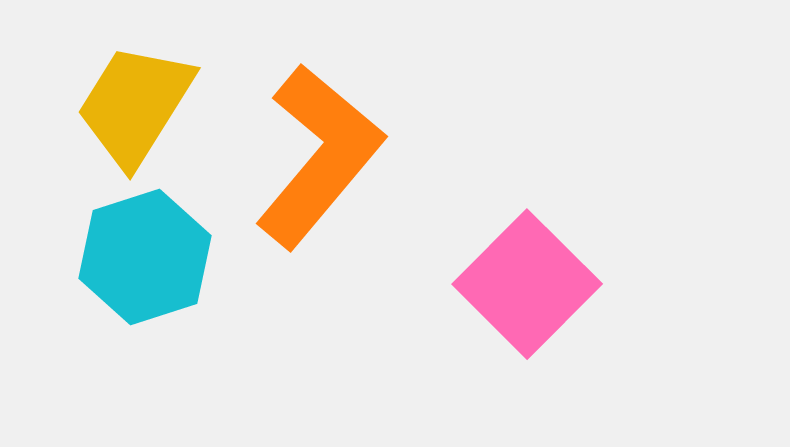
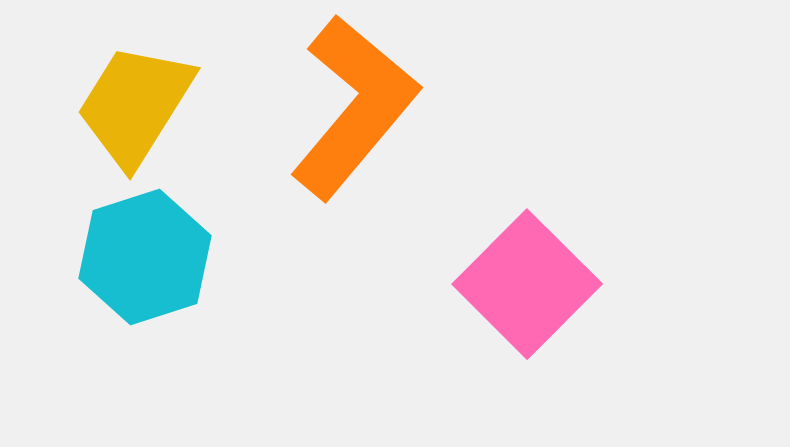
orange L-shape: moved 35 px right, 49 px up
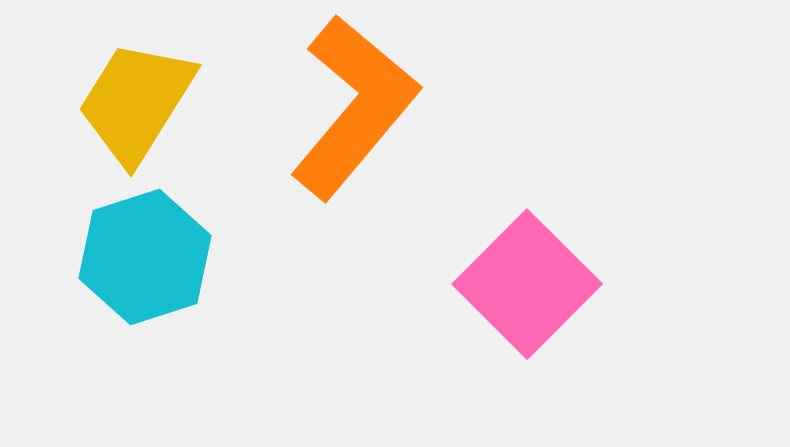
yellow trapezoid: moved 1 px right, 3 px up
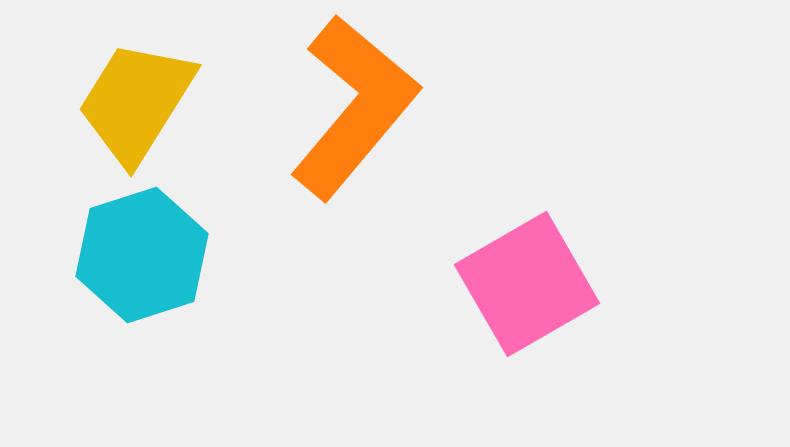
cyan hexagon: moved 3 px left, 2 px up
pink square: rotated 15 degrees clockwise
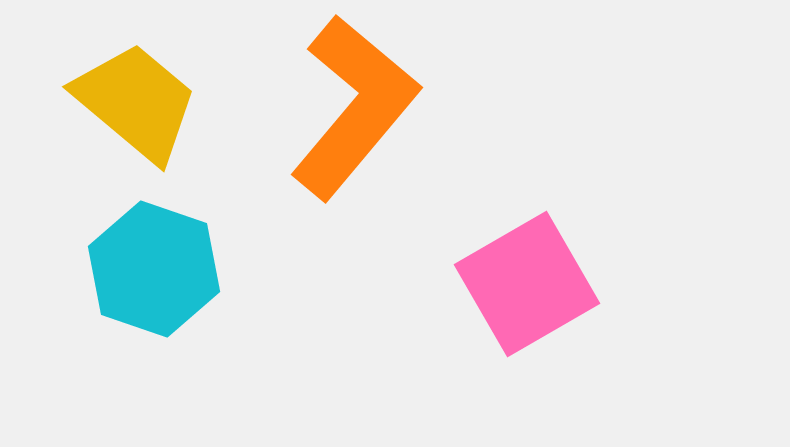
yellow trapezoid: rotated 98 degrees clockwise
cyan hexagon: moved 12 px right, 14 px down; rotated 23 degrees counterclockwise
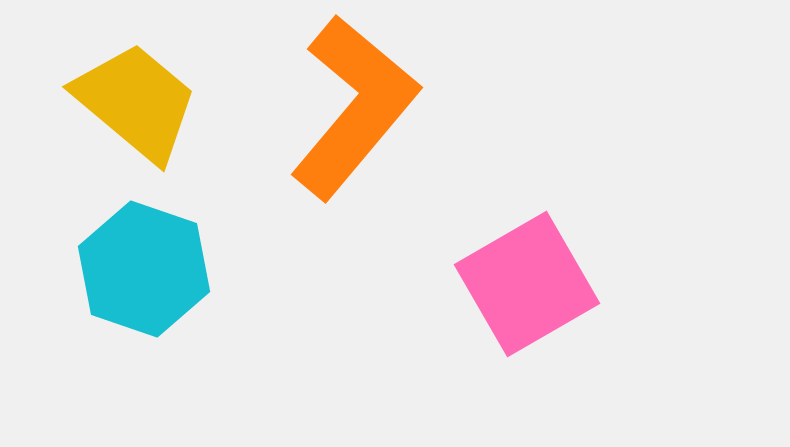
cyan hexagon: moved 10 px left
